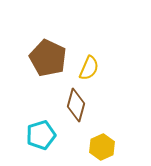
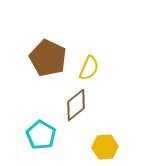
brown diamond: rotated 36 degrees clockwise
cyan pentagon: rotated 24 degrees counterclockwise
yellow hexagon: moved 3 px right; rotated 20 degrees clockwise
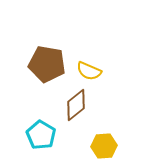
brown pentagon: moved 1 px left, 6 px down; rotated 15 degrees counterclockwise
yellow semicircle: moved 3 px down; rotated 90 degrees clockwise
yellow hexagon: moved 1 px left, 1 px up
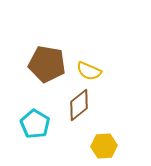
brown diamond: moved 3 px right
cyan pentagon: moved 6 px left, 11 px up
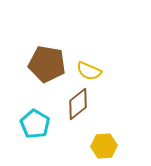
brown diamond: moved 1 px left, 1 px up
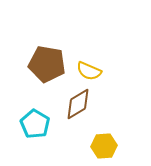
brown diamond: rotated 8 degrees clockwise
